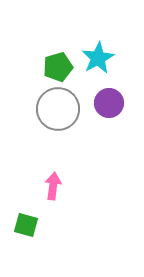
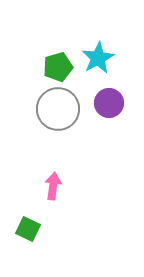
green square: moved 2 px right, 4 px down; rotated 10 degrees clockwise
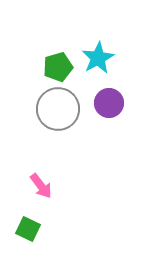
pink arrow: moved 12 px left; rotated 136 degrees clockwise
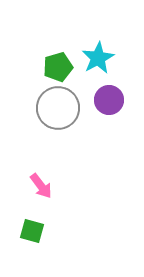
purple circle: moved 3 px up
gray circle: moved 1 px up
green square: moved 4 px right, 2 px down; rotated 10 degrees counterclockwise
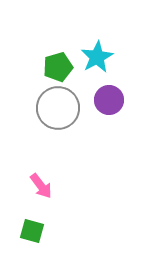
cyan star: moved 1 px left, 1 px up
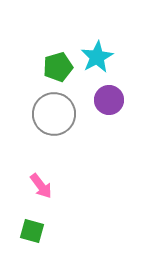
gray circle: moved 4 px left, 6 px down
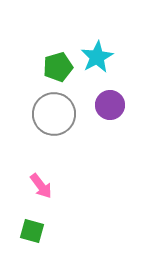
purple circle: moved 1 px right, 5 px down
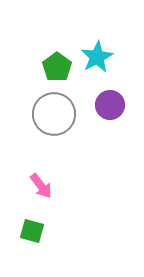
green pentagon: moved 1 px left; rotated 20 degrees counterclockwise
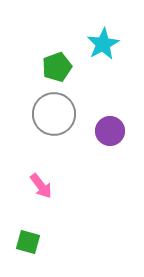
cyan star: moved 6 px right, 13 px up
green pentagon: rotated 16 degrees clockwise
purple circle: moved 26 px down
green square: moved 4 px left, 11 px down
